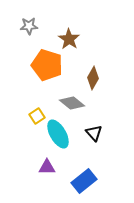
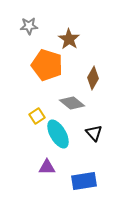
blue rectangle: rotated 30 degrees clockwise
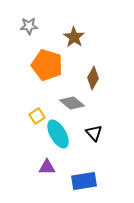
brown star: moved 5 px right, 2 px up
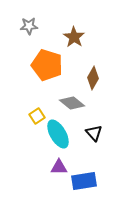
purple triangle: moved 12 px right
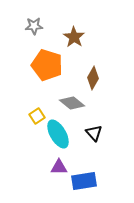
gray star: moved 5 px right
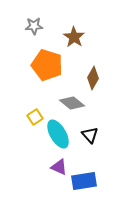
yellow square: moved 2 px left, 1 px down
black triangle: moved 4 px left, 2 px down
purple triangle: rotated 24 degrees clockwise
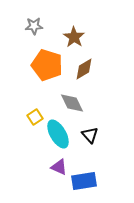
brown diamond: moved 9 px left, 9 px up; rotated 30 degrees clockwise
gray diamond: rotated 25 degrees clockwise
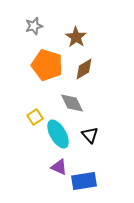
gray star: rotated 12 degrees counterclockwise
brown star: moved 2 px right
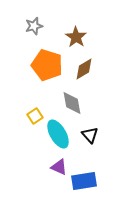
gray diamond: rotated 15 degrees clockwise
yellow square: moved 1 px up
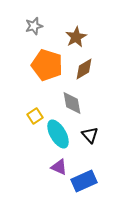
brown star: rotated 10 degrees clockwise
blue rectangle: rotated 15 degrees counterclockwise
